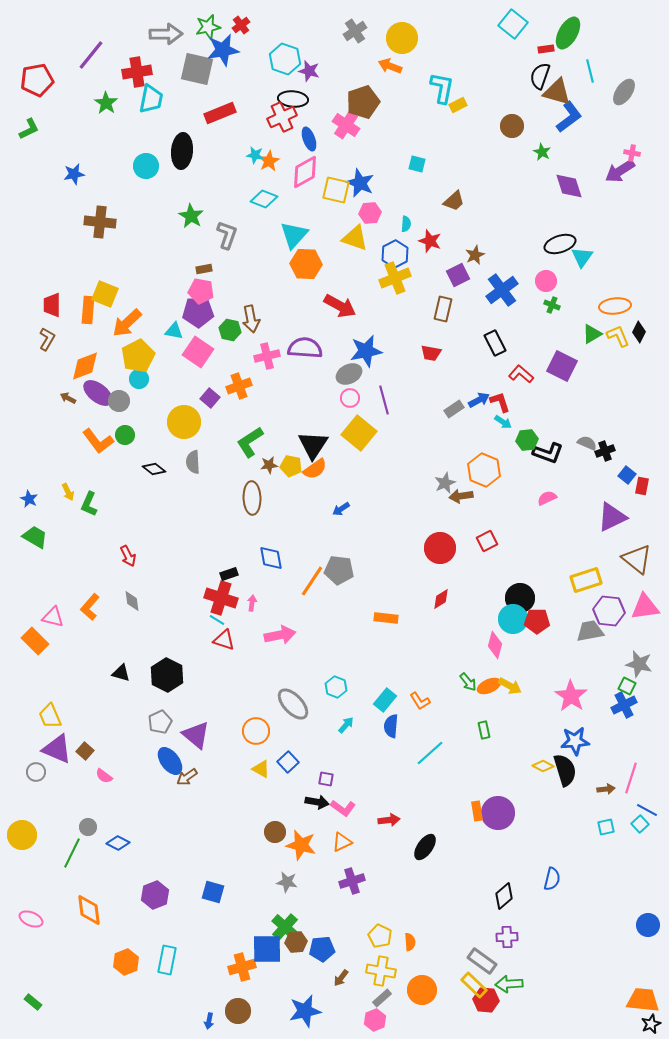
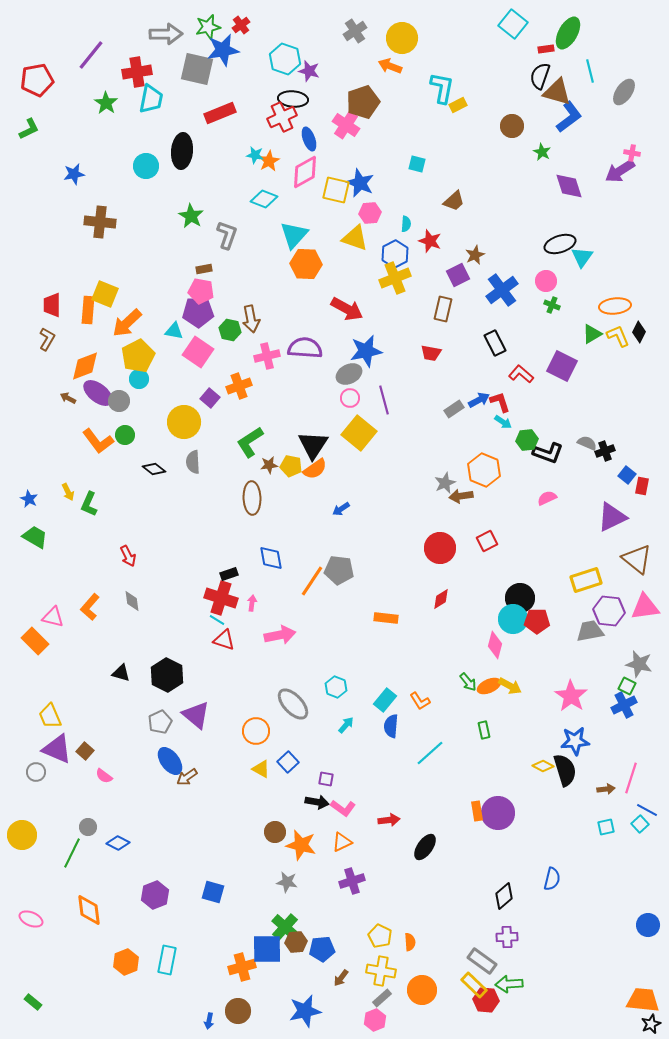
red arrow at (340, 306): moved 7 px right, 3 px down
purple triangle at (196, 735): moved 20 px up
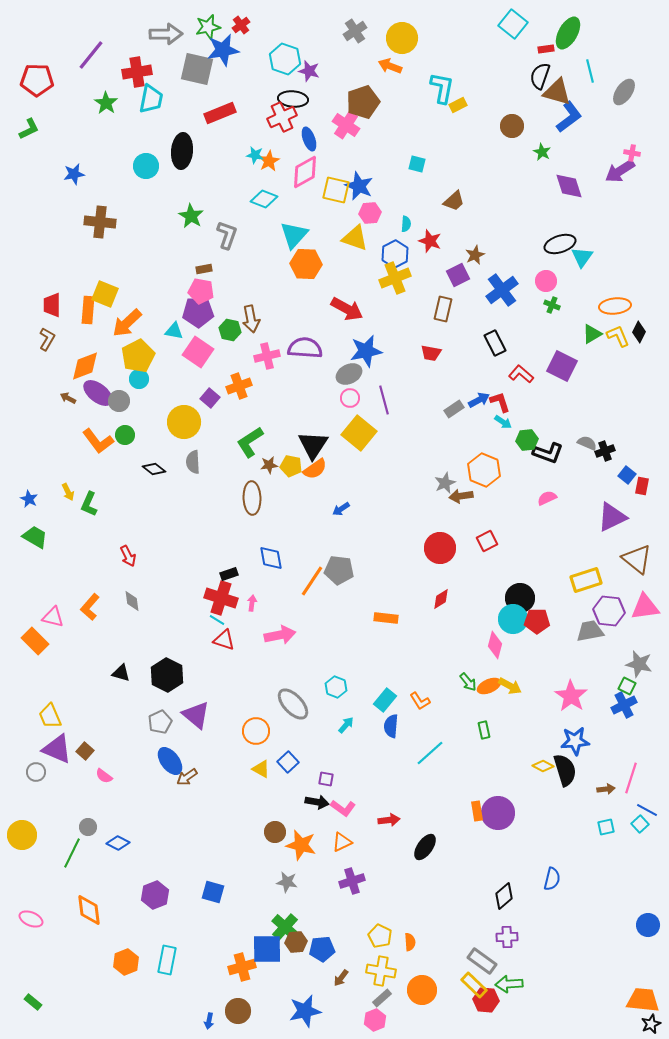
red pentagon at (37, 80): rotated 12 degrees clockwise
blue star at (360, 183): moved 1 px left, 3 px down
